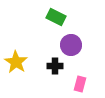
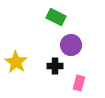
pink rectangle: moved 1 px left, 1 px up
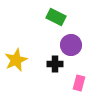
yellow star: moved 2 px up; rotated 15 degrees clockwise
black cross: moved 2 px up
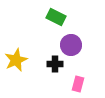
pink rectangle: moved 1 px left, 1 px down
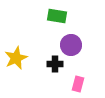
green rectangle: moved 1 px right, 1 px up; rotated 18 degrees counterclockwise
yellow star: moved 2 px up
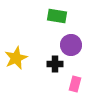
pink rectangle: moved 3 px left
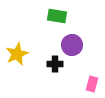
purple circle: moved 1 px right
yellow star: moved 1 px right, 4 px up
pink rectangle: moved 17 px right
